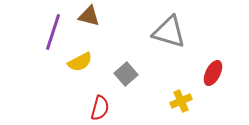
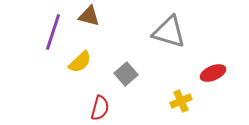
yellow semicircle: rotated 15 degrees counterclockwise
red ellipse: rotated 40 degrees clockwise
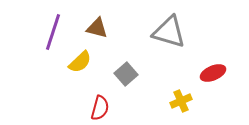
brown triangle: moved 8 px right, 12 px down
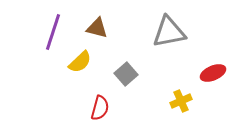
gray triangle: rotated 27 degrees counterclockwise
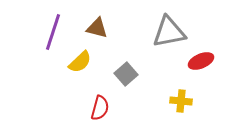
red ellipse: moved 12 px left, 12 px up
yellow cross: rotated 30 degrees clockwise
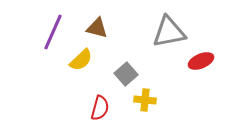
purple line: rotated 6 degrees clockwise
yellow semicircle: moved 1 px right, 2 px up
yellow cross: moved 36 px left, 1 px up
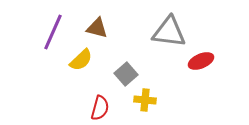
gray triangle: rotated 18 degrees clockwise
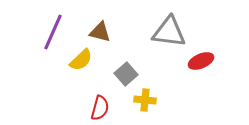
brown triangle: moved 3 px right, 4 px down
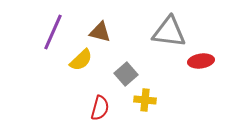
red ellipse: rotated 15 degrees clockwise
